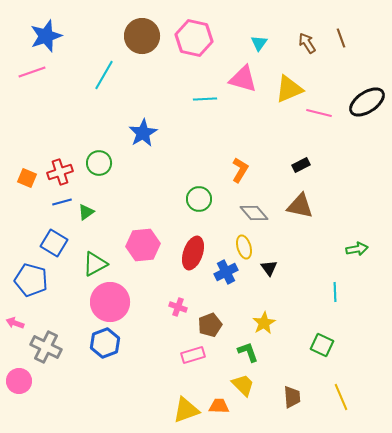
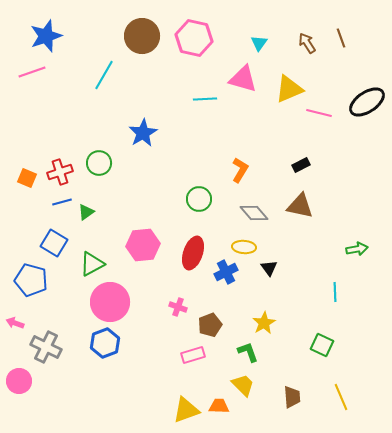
yellow ellipse at (244, 247): rotated 70 degrees counterclockwise
green triangle at (95, 264): moved 3 px left
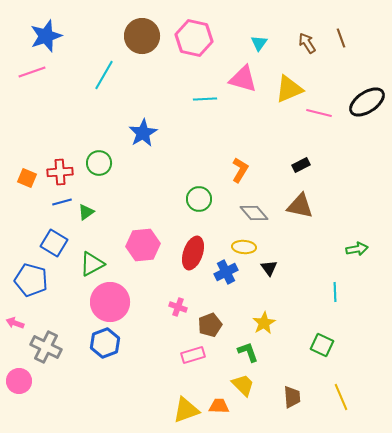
red cross at (60, 172): rotated 15 degrees clockwise
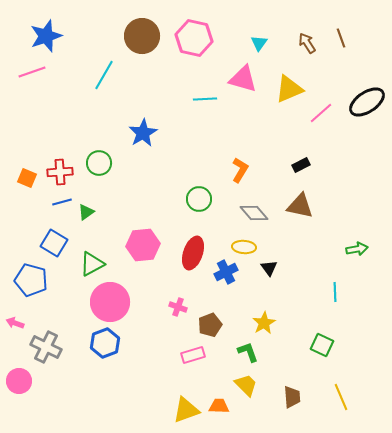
pink line at (319, 113): moved 2 px right; rotated 55 degrees counterclockwise
yellow trapezoid at (243, 385): moved 3 px right
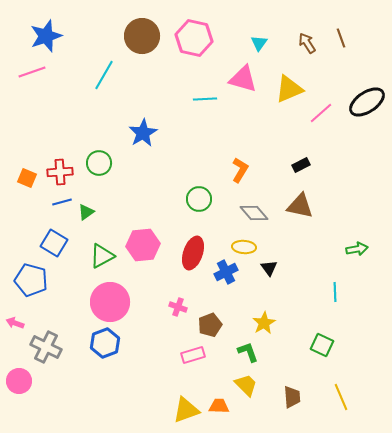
green triangle at (92, 264): moved 10 px right, 8 px up
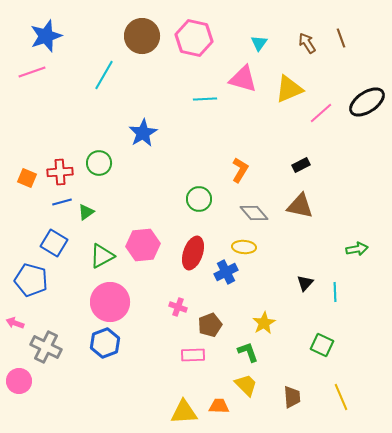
black triangle at (269, 268): moved 36 px right, 15 px down; rotated 18 degrees clockwise
pink rectangle at (193, 355): rotated 15 degrees clockwise
yellow triangle at (186, 410): moved 2 px left, 2 px down; rotated 16 degrees clockwise
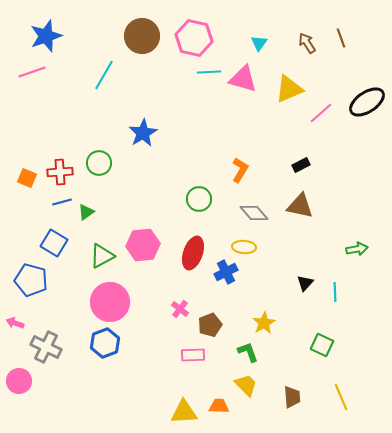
cyan line at (205, 99): moved 4 px right, 27 px up
pink cross at (178, 307): moved 2 px right, 2 px down; rotated 18 degrees clockwise
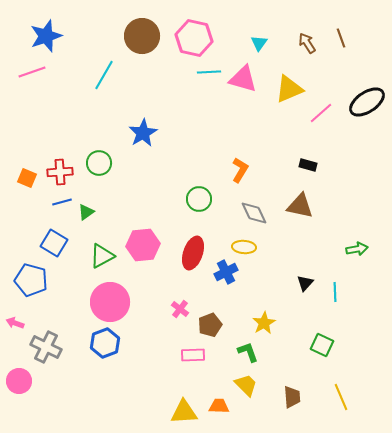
black rectangle at (301, 165): moved 7 px right; rotated 42 degrees clockwise
gray diamond at (254, 213): rotated 16 degrees clockwise
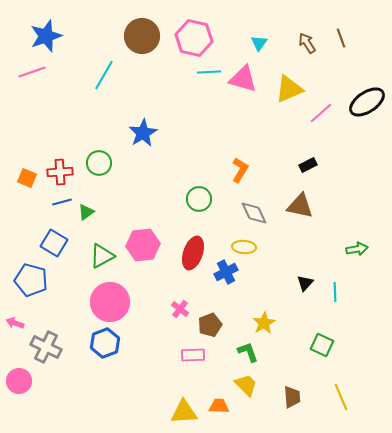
black rectangle at (308, 165): rotated 42 degrees counterclockwise
